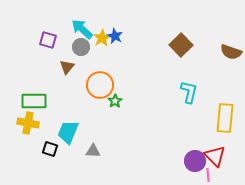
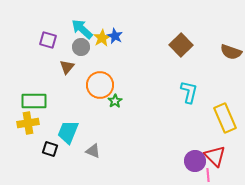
yellow rectangle: rotated 28 degrees counterclockwise
yellow cross: rotated 20 degrees counterclockwise
gray triangle: rotated 21 degrees clockwise
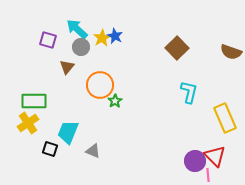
cyan arrow: moved 5 px left
brown square: moved 4 px left, 3 px down
yellow cross: rotated 25 degrees counterclockwise
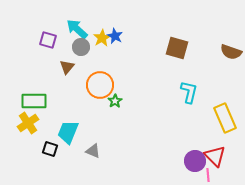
brown square: rotated 30 degrees counterclockwise
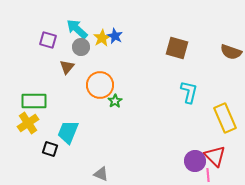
gray triangle: moved 8 px right, 23 px down
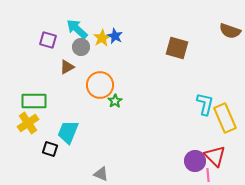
brown semicircle: moved 1 px left, 21 px up
brown triangle: rotated 21 degrees clockwise
cyan L-shape: moved 16 px right, 12 px down
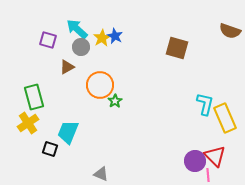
green rectangle: moved 4 px up; rotated 75 degrees clockwise
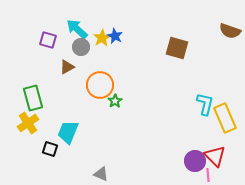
green rectangle: moved 1 px left, 1 px down
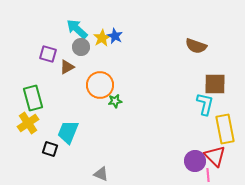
brown semicircle: moved 34 px left, 15 px down
purple square: moved 14 px down
brown square: moved 38 px right, 36 px down; rotated 15 degrees counterclockwise
green star: rotated 24 degrees clockwise
yellow rectangle: moved 11 px down; rotated 12 degrees clockwise
